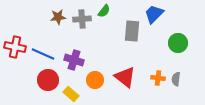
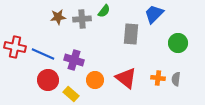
gray rectangle: moved 1 px left, 3 px down
red triangle: moved 1 px right, 1 px down
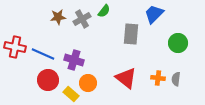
gray cross: rotated 24 degrees counterclockwise
orange circle: moved 7 px left, 3 px down
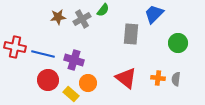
green semicircle: moved 1 px left, 1 px up
blue line: rotated 10 degrees counterclockwise
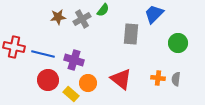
red cross: moved 1 px left
red triangle: moved 5 px left, 1 px down
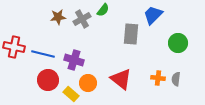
blue trapezoid: moved 1 px left, 1 px down
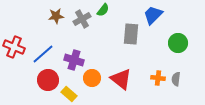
brown star: moved 2 px left, 1 px up
red cross: rotated 10 degrees clockwise
blue line: rotated 55 degrees counterclockwise
orange circle: moved 4 px right, 5 px up
yellow rectangle: moved 2 px left
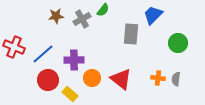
purple cross: rotated 18 degrees counterclockwise
yellow rectangle: moved 1 px right
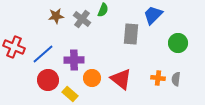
green semicircle: rotated 16 degrees counterclockwise
gray cross: rotated 24 degrees counterclockwise
